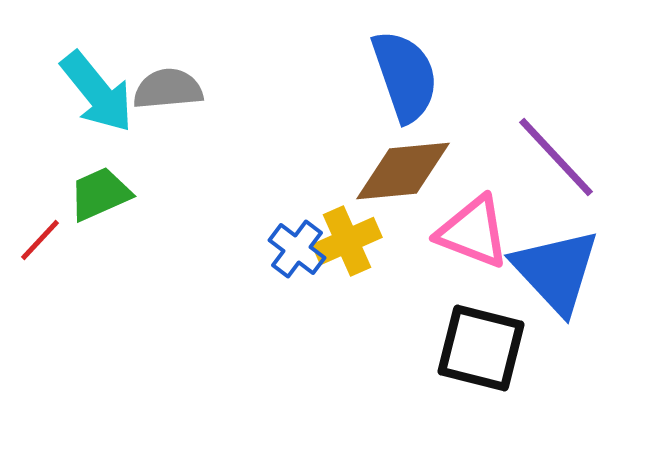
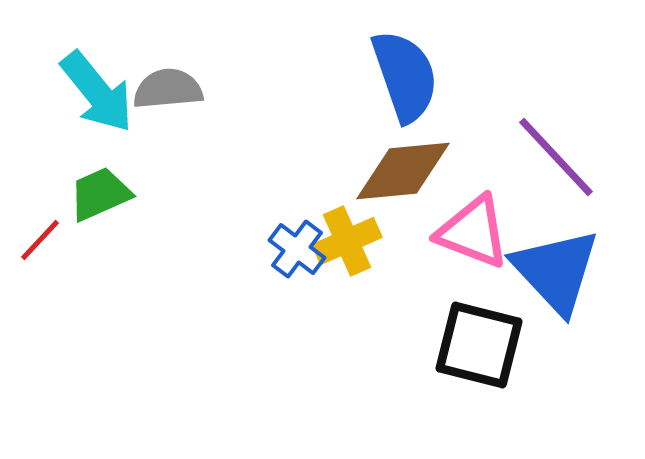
black square: moved 2 px left, 3 px up
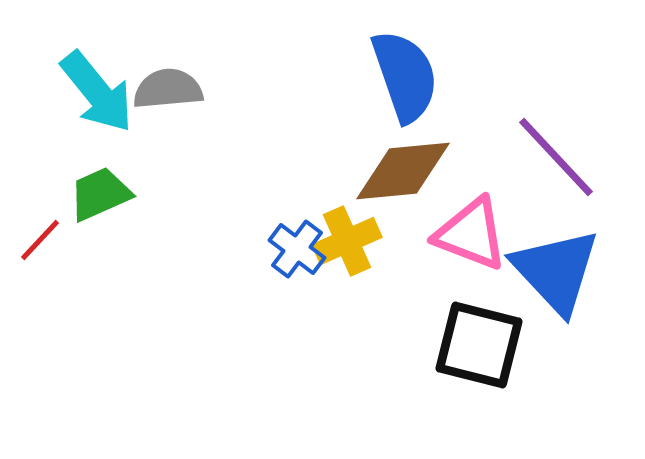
pink triangle: moved 2 px left, 2 px down
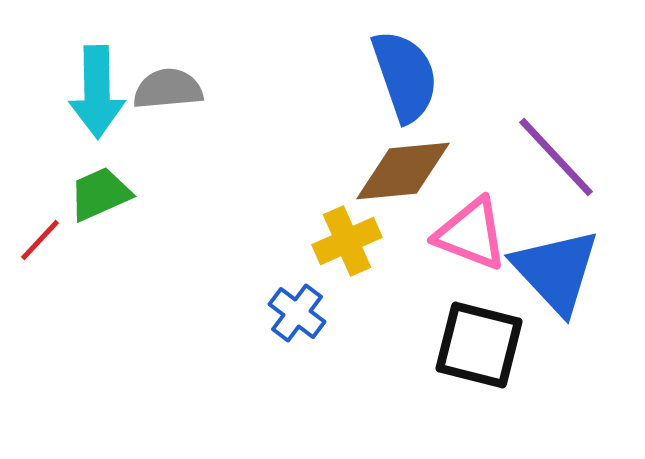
cyan arrow: rotated 38 degrees clockwise
blue cross: moved 64 px down
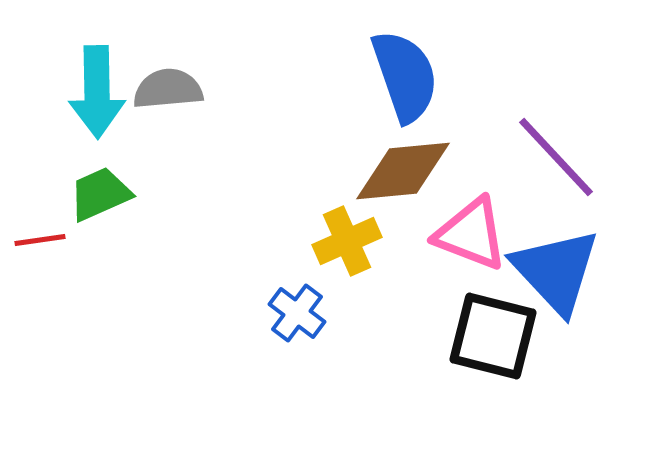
red line: rotated 39 degrees clockwise
black square: moved 14 px right, 9 px up
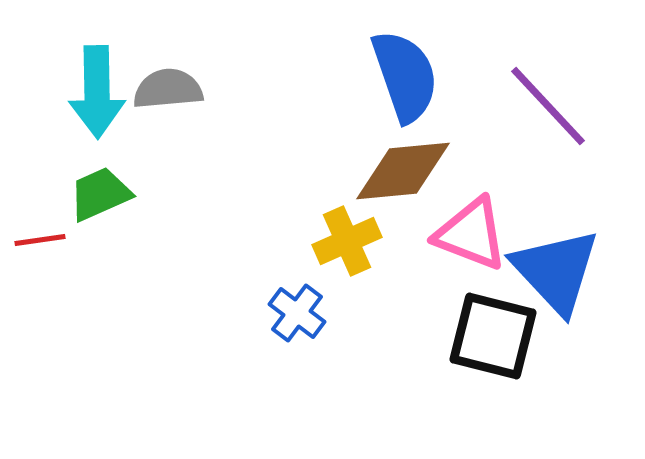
purple line: moved 8 px left, 51 px up
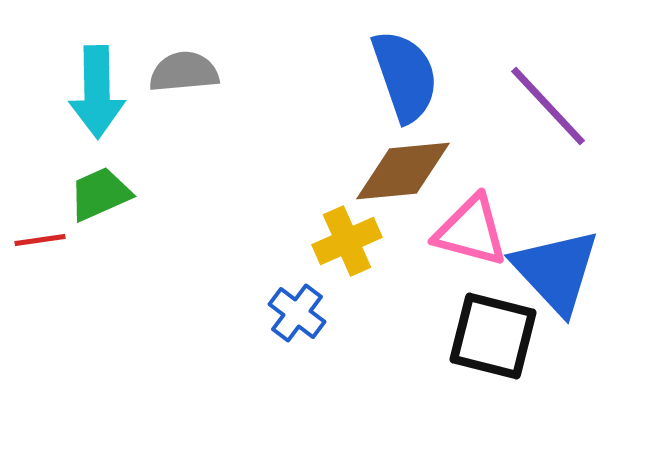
gray semicircle: moved 16 px right, 17 px up
pink triangle: moved 3 px up; rotated 6 degrees counterclockwise
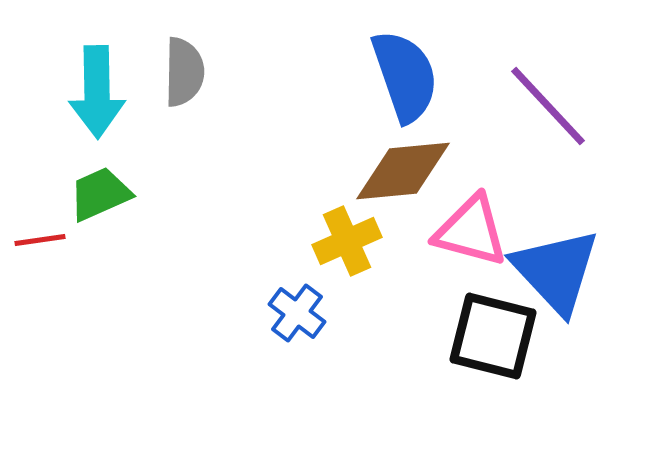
gray semicircle: rotated 96 degrees clockwise
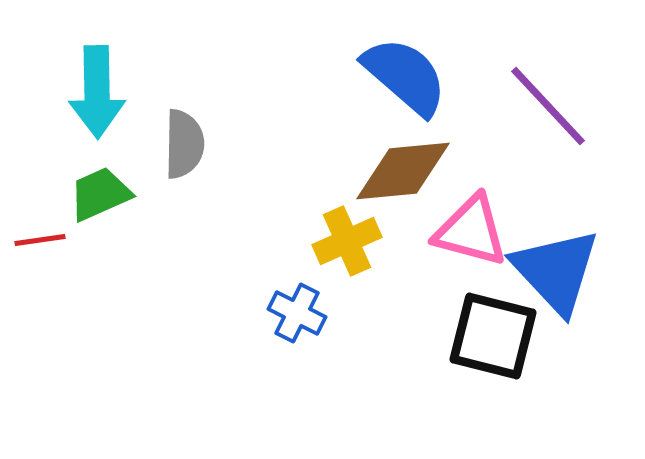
gray semicircle: moved 72 px down
blue semicircle: rotated 30 degrees counterclockwise
blue cross: rotated 10 degrees counterclockwise
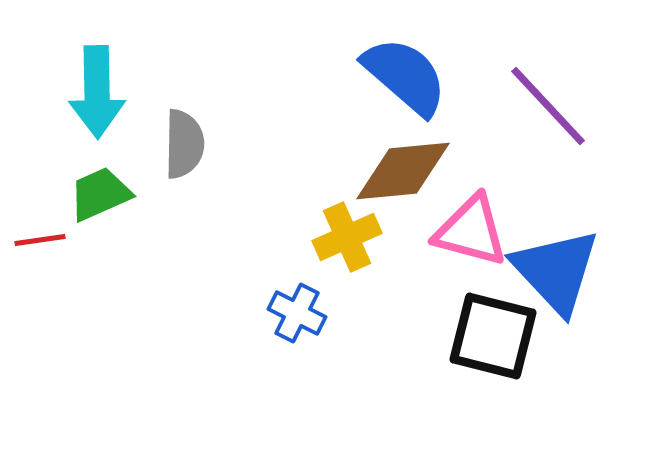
yellow cross: moved 4 px up
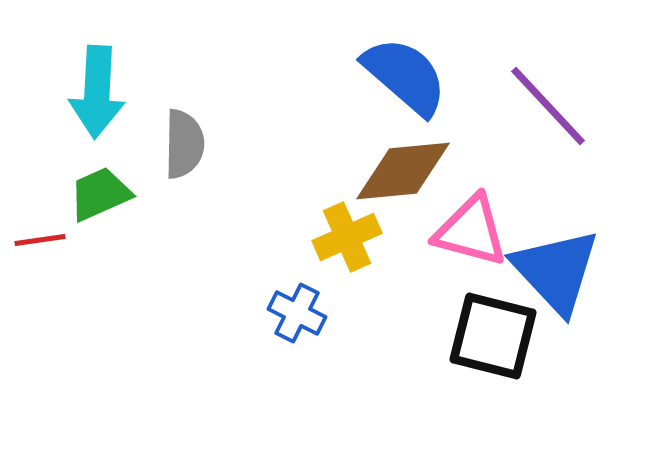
cyan arrow: rotated 4 degrees clockwise
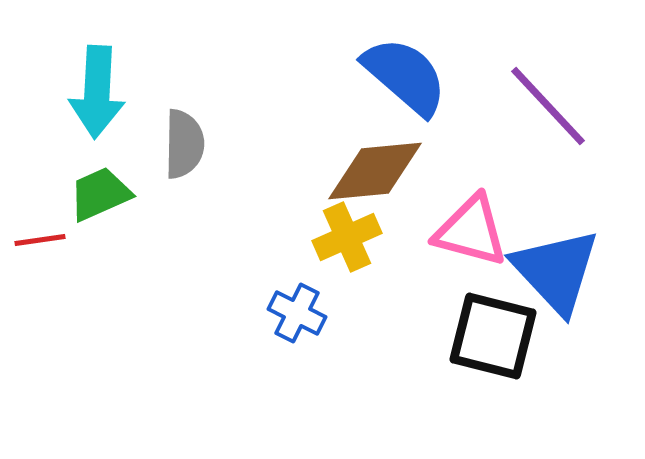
brown diamond: moved 28 px left
